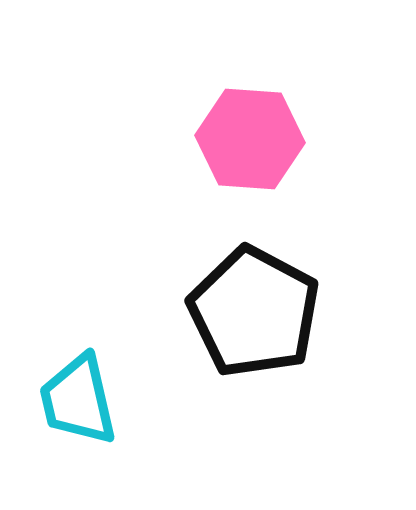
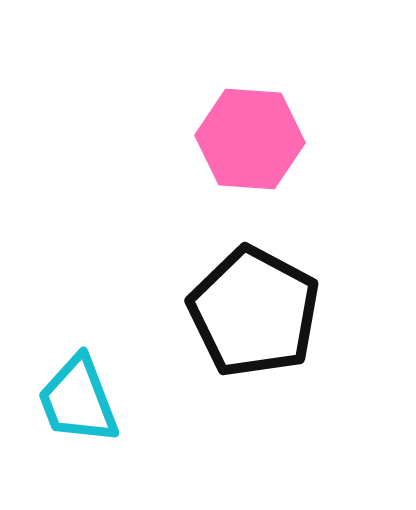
cyan trapezoid: rotated 8 degrees counterclockwise
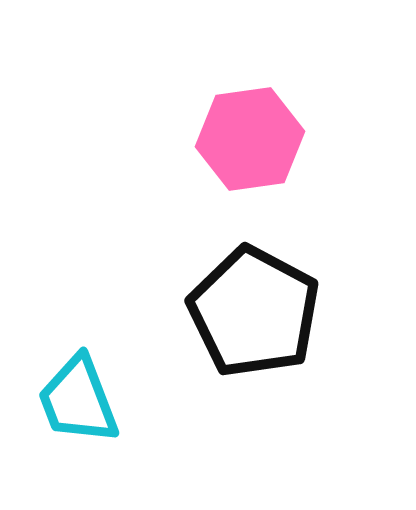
pink hexagon: rotated 12 degrees counterclockwise
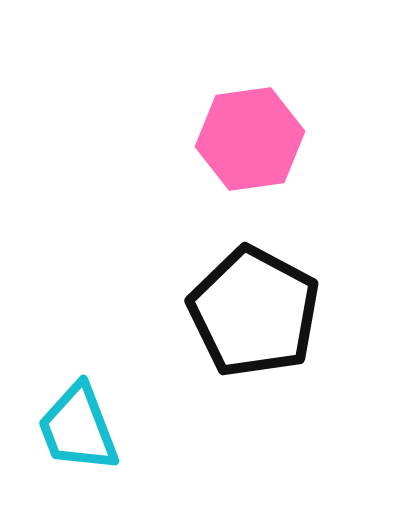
cyan trapezoid: moved 28 px down
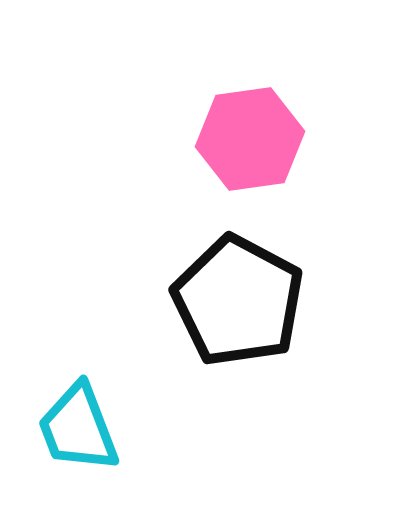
black pentagon: moved 16 px left, 11 px up
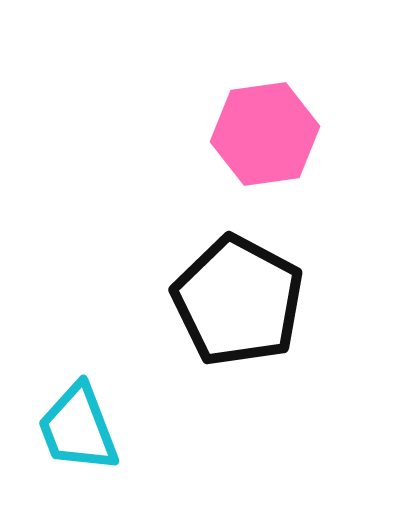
pink hexagon: moved 15 px right, 5 px up
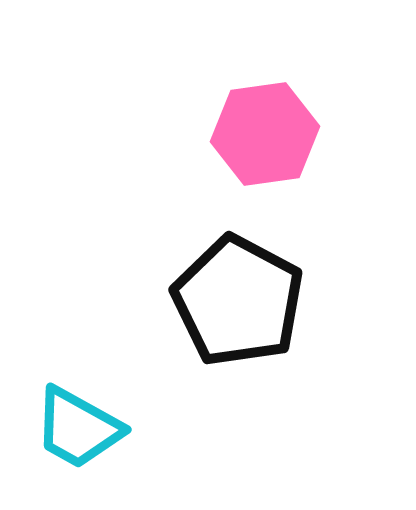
cyan trapezoid: rotated 40 degrees counterclockwise
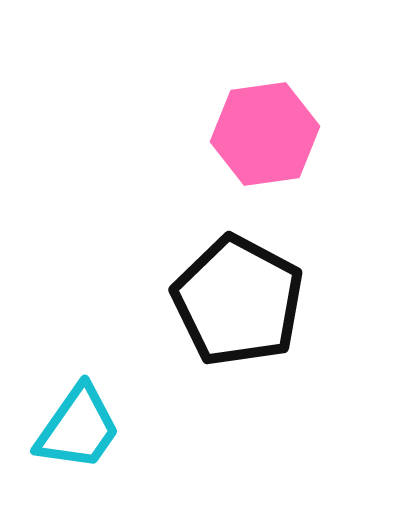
cyan trapezoid: rotated 84 degrees counterclockwise
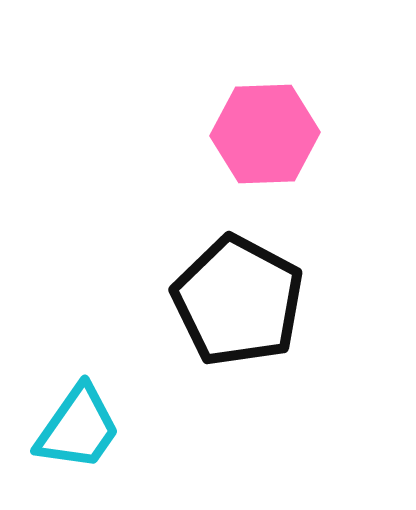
pink hexagon: rotated 6 degrees clockwise
